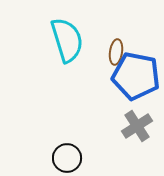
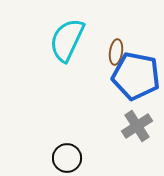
cyan semicircle: rotated 138 degrees counterclockwise
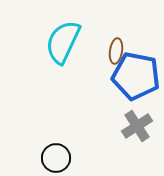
cyan semicircle: moved 4 px left, 2 px down
brown ellipse: moved 1 px up
black circle: moved 11 px left
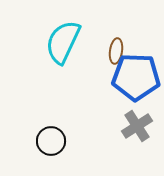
blue pentagon: moved 1 px down; rotated 9 degrees counterclockwise
black circle: moved 5 px left, 17 px up
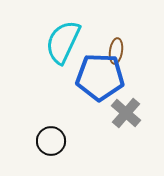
blue pentagon: moved 36 px left
gray cross: moved 11 px left, 13 px up; rotated 16 degrees counterclockwise
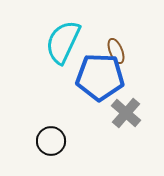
brown ellipse: rotated 30 degrees counterclockwise
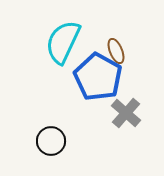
blue pentagon: moved 2 px left; rotated 27 degrees clockwise
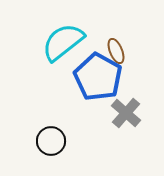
cyan semicircle: rotated 27 degrees clockwise
